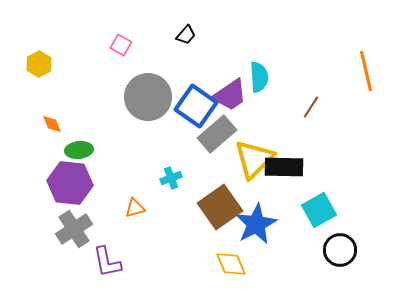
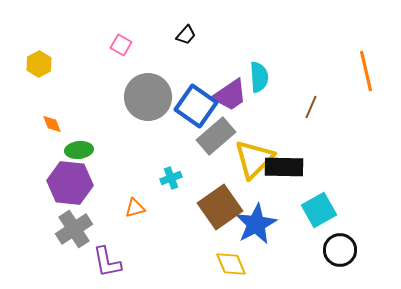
brown line: rotated 10 degrees counterclockwise
gray rectangle: moved 1 px left, 2 px down
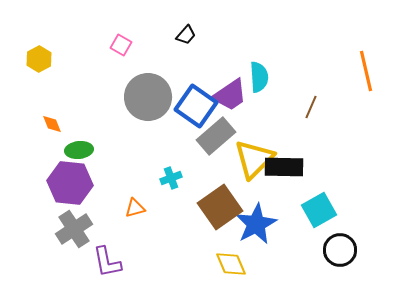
yellow hexagon: moved 5 px up
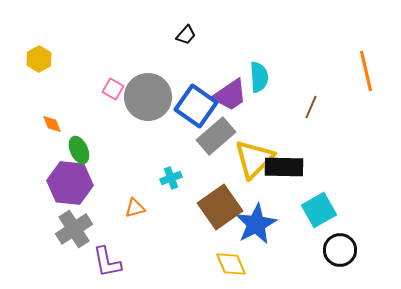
pink square: moved 8 px left, 44 px down
green ellipse: rotated 72 degrees clockwise
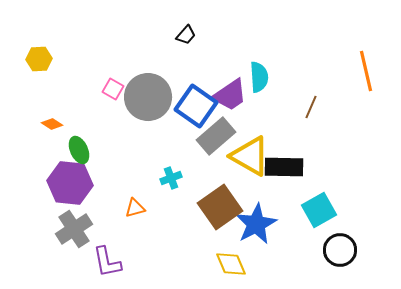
yellow hexagon: rotated 25 degrees clockwise
orange diamond: rotated 35 degrees counterclockwise
yellow triangle: moved 4 px left, 3 px up; rotated 45 degrees counterclockwise
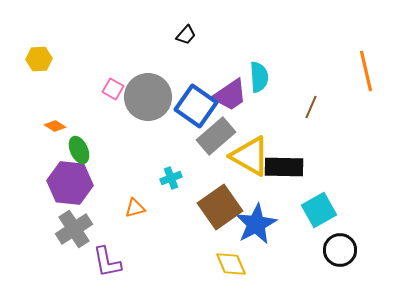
orange diamond: moved 3 px right, 2 px down
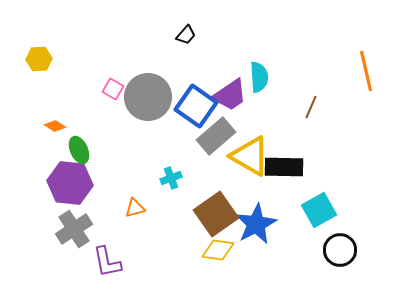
brown square: moved 4 px left, 7 px down
yellow diamond: moved 13 px left, 14 px up; rotated 60 degrees counterclockwise
